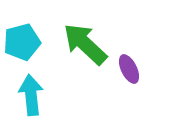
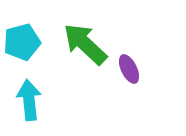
cyan arrow: moved 2 px left, 5 px down
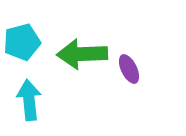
green arrow: moved 3 px left, 10 px down; rotated 45 degrees counterclockwise
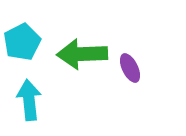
cyan pentagon: rotated 12 degrees counterclockwise
purple ellipse: moved 1 px right, 1 px up
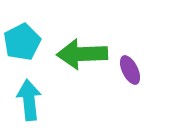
purple ellipse: moved 2 px down
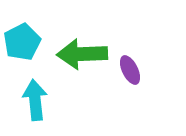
cyan arrow: moved 6 px right
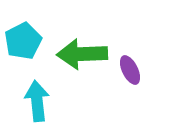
cyan pentagon: moved 1 px right, 1 px up
cyan arrow: moved 2 px right, 1 px down
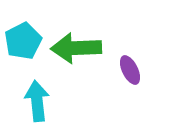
green arrow: moved 6 px left, 6 px up
